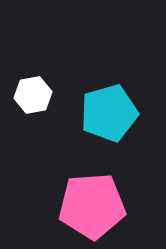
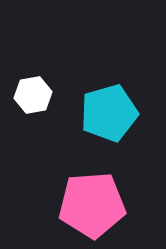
pink pentagon: moved 1 px up
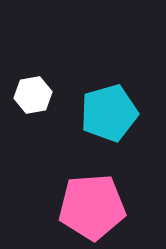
pink pentagon: moved 2 px down
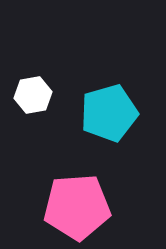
pink pentagon: moved 15 px left
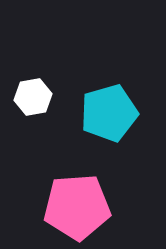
white hexagon: moved 2 px down
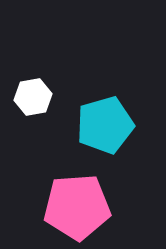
cyan pentagon: moved 4 px left, 12 px down
